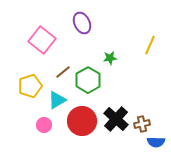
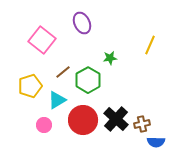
red circle: moved 1 px right, 1 px up
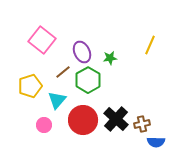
purple ellipse: moved 29 px down
cyan triangle: rotated 18 degrees counterclockwise
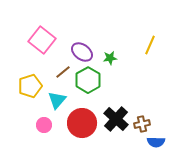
purple ellipse: rotated 30 degrees counterclockwise
red circle: moved 1 px left, 3 px down
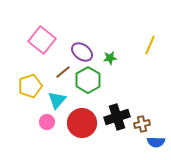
black cross: moved 1 px right, 2 px up; rotated 30 degrees clockwise
pink circle: moved 3 px right, 3 px up
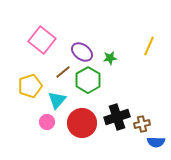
yellow line: moved 1 px left, 1 px down
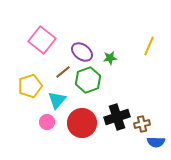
green hexagon: rotated 10 degrees clockwise
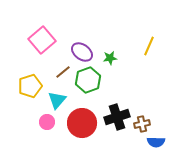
pink square: rotated 12 degrees clockwise
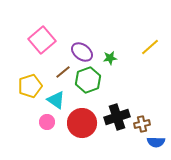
yellow line: moved 1 px right, 1 px down; rotated 24 degrees clockwise
cyan triangle: moved 1 px left; rotated 36 degrees counterclockwise
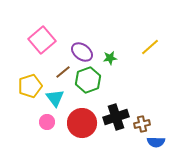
cyan triangle: moved 1 px left, 2 px up; rotated 18 degrees clockwise
black cross: moved 1 px left
